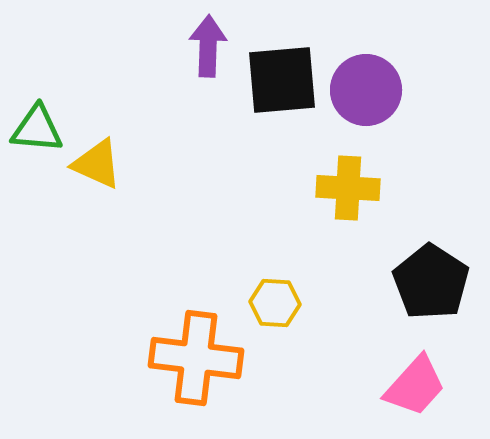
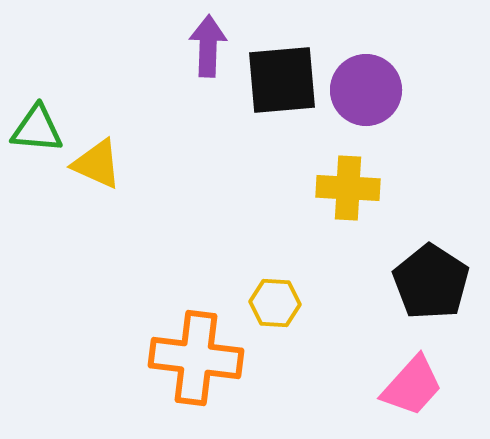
pink trapezoid: moved 3 px left
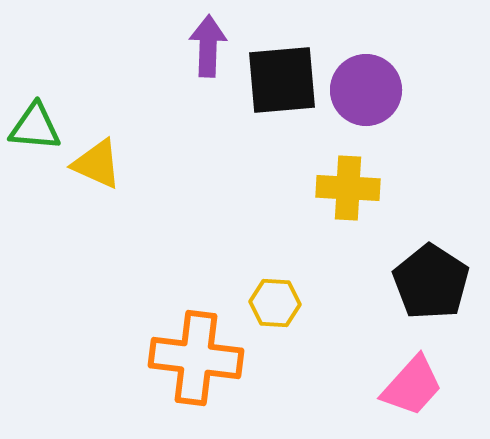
green triangle: moved 2 px left, 2 px up
